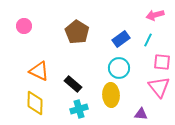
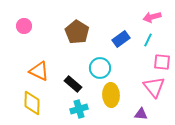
pink arrow: moved 3 px left, 2 px down
cyan circle: moved 19 px left
pink triangle: moved 5 px left
yellow diamond: moved 3 px left
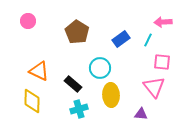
pink arrow: moved 11 px right, 5 px down; rotated 12 degrees clockwise
pink circle: moved 4 px right, 5 px up
yellow diamond: moved 2 px up
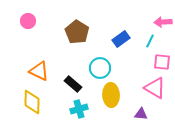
cyan line: moved 2 px right, 1 px down
pink triangle: moved 1 px right, 1 px down; rotated 20 degrees counterclockwise
yellow diamond: moved 1 px down
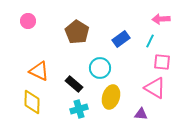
pink arrow: moved 2 px left, 3 px up
black rectangle: moved 1 px right
yellow ellipse: moved 2 px down; rotated 20 degrees clockwise
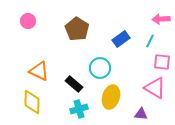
brown pentagon: moved 3 px up
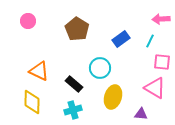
yellow ellipse: moved 2 px right
cyan cross: moved 6 px left, 1 px down
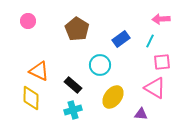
pink square: rotated 12 degrees counterclockwise
cyan circle: moved 3 px up
black rectangle: moved 1 px left, 1 px down
yellow ellipse: rotated 20 degrees clockwise
yellow diamond: moved 1 px left, 4 px up
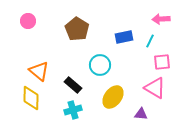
blue rectangle: moved 3 px right, 2 px up; rotated 24 degrees clockwise
orange triangle: rotated 15 degrees clockwise
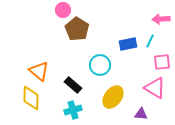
pink circle: moved 35 px right, 11 px up
blue rectangle: moved 4 px right, 7 px down
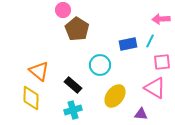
yellow ellipse: moved 2 px right, 1 px up
